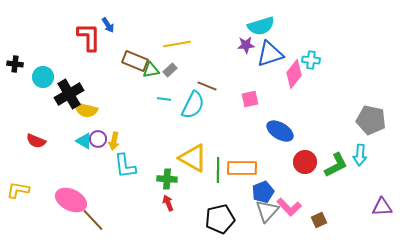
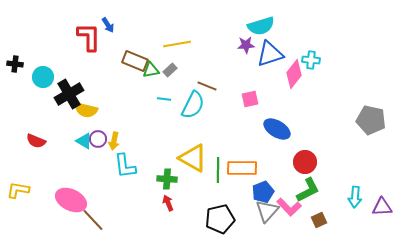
blue ellipse at (280, 131): moved 3 px left, 2 px up
cyan arrow at (360, 155): moved 5 px left, 42 px down
green L-shape at (336, 165): moved 28 px left, 25 px down
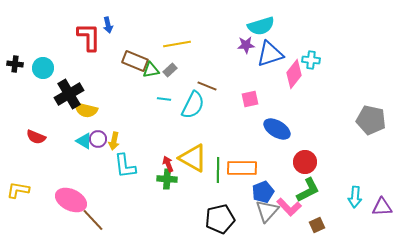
blue arrow at (108, 25): rotated 21 degrees clockwise
cyan circle at (43, 77): moved 9 px up
red semicircle at (36, 141): moved 4 px up
red arrow at (168, 203): moved 39 px up
brown square at (319, 220): moved 2 px left, 5 px down
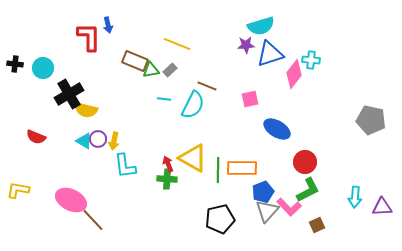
yellow line at (177, 44): rotated 32 degrees clockwise
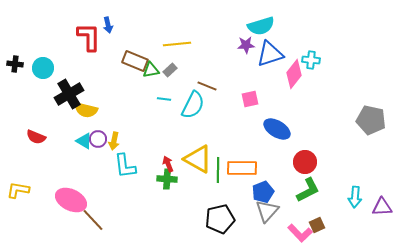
yellow line at (177, 44): rotated 28 degrees counterclockwise
yellow triangle at (193, 158): moved 5 px right, 1 px down
pink L-shape at (289, 207): moved 11 px right, 26 px down
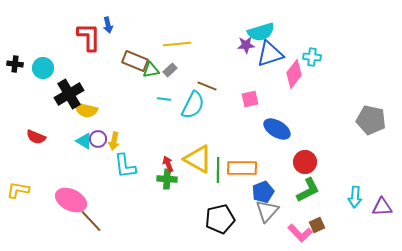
cyan semicircle at (261, 26): moved 6 px down
cyan cross at (311, 60): moved 1 px right, 3 px up
brown line at (93, 220): moved 2 px left, 1 px down
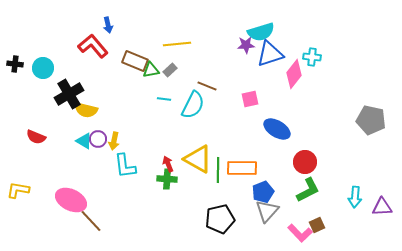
red L-shape at (89, 37): moved 4 px right, 9 px down; rotated 40 degrees counterclockwise
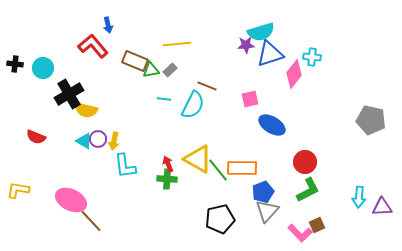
blue ellipse at (277, 129): moved 5 px left, 4 px up
green line at (218, 170): rotated 40 degrees counterclockwise
cyan arrow at (355, 197): moved 4 px right
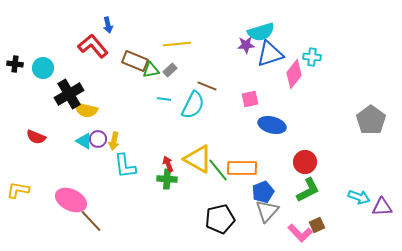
gray pentagon at (371, 120): rotated 24 degrees clockwise
blue ellipse at (272, 125): rotated 16 degrees counterclockwise
cyan arrow at (359, 197): rotated 75 degrees counterclockwise
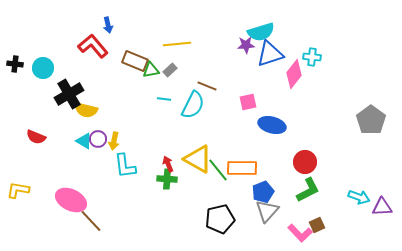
pink square at (250, 99): moved 2 px left, 3 px down
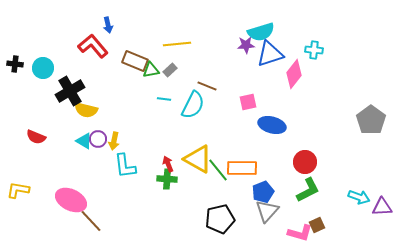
cyan cross at (312, 57): moved 2 px right, 7 px up
black cross at (69, 94): moved 1 px right, 3 px up
pink L-shape at (300, 233): rotated 30 degrees counterclockwise
